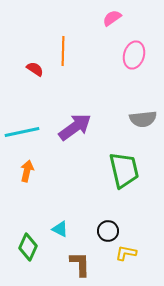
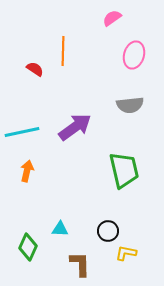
gray semicircle: moved 13 px left, 14 px up
cyan triangle: rotated 24 degrees counterclockwise
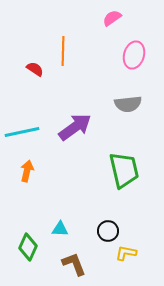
gray semicircle: moved 2 px left, 1 px up
brown L-shape: moved 6 px left; rotated 20 degrees counterclockwise
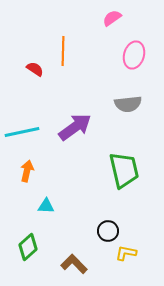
cyan triangle: moved 14 px left, 23 px up
green diamond: rotated 24 degrees clockwise
brown L-shape: rotated 24 degrees counterclockwise
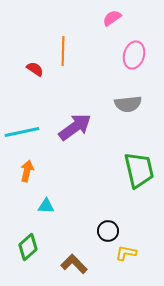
green trapezoid: moved 15 px right
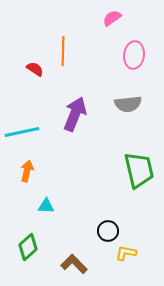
pink ellipse: rotated 8 degrees counterclockwise
purple arrow: moved 13 px up; rotated 32 degrees counterclockwise
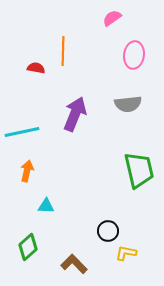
red semicircle: moved 1 px right, 1 px up; rotated 24 degrees counterclockwise
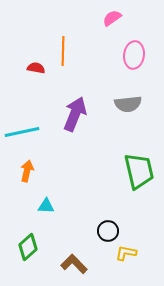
green trapezoid: moved 1 px down
